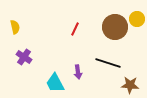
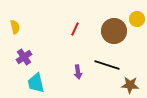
brown circle: moved 1 px left, 4 px down
purple cross: rotated 21 degrees clockwise
black line: moved 1 px left, 2 px down
cyan trapezoid: moved 19 px left; rotated 15 degrees clockwise
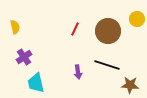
brown circle: moved 6 px left
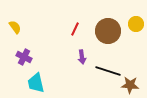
yellow circle: moved 1 px left, 5 px down
yellow semicircle: rotated 24 degrees counterclockwise
purple cross: rotated 28 degrees counterclockwise
black line: moved 1 px right, 6 px down
purple arrow: moved 4 px right, 15 px up
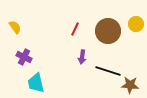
purple arrow: rotated 16 degrees clockwise
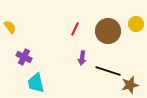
yellow semicircle: moved 5 px left
purple arrow: moved 1 px down
brown star: rotated 18 degrees counterclockwise
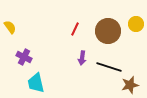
black line: moved 1 px right, 4 px up
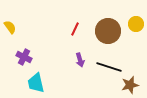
purple arrow: moved 2 px left, 2 px down; rotated 24 degrees counterclockwise
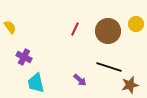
purple arrow: moved 20 px down; rotated 32 degrees counterclockwise
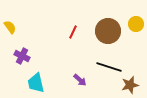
red line: moved 2 px left, 3 px down
purple cross: moved 2 px left, 1 px up
